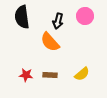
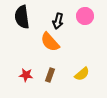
brown rectangle: rotated 72 degrees counterclockwise
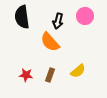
yellow semicircle: moved 4 px left, 3 px up
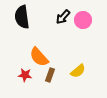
pink circle: moved 2 px left, 4 px down
black arrow: moved 5 px right, 4 px up; rotated 28 degrees clockwise
orange semicircle: moved 11 px left, 15 px down
red star: moved 1 px left
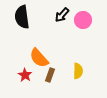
black arrow: moved 1 px left, 2 px up
orange semicircle: moved 1 px down
yellow semicircle: rotated 49 degrees counterclockwise
red star: rotated 24 degrees clockwise
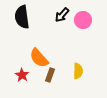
red star: moved 3 px left
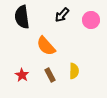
pink circle: moved 8 px right
orange semicircle: moved 7 px right, 12 px up
yellow semicircle: moved 4 px left
brown rectangle: rotated 48 degrees counterclockwise
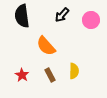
black semicircle: moved 1 px up
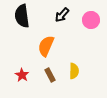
orange semicircle: rotated 65 degrees clockwise
